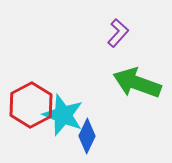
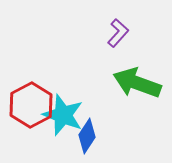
blue diamond: rotated 8 degrees clockwise
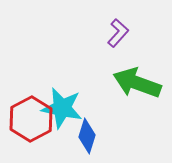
red hexagon: moved 14 px down
cyan star: moved 1 px left, 7 px up; rotated 9 degrees counterclockwise
blue diamond: rotated 16 degrees counterclockwise
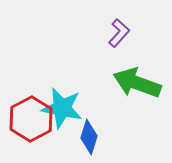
purple L-shape: moved 1 px right
blue diamond: moved 2 px right, 1 px down
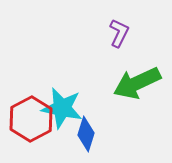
purple L-shape: rotated 16 degrees counterclockwise
green arrow: rotated 45 degrees counterclockwise
blue diamond: moved 3 px left, 3 px up
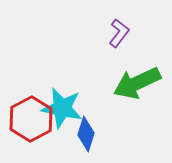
purple L-shape: rotated 12 degrees clockwise
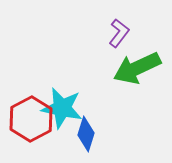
green arrow: moved 15 px up
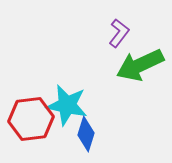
green arrow: moved 3 px right, 3 px up
cyan star: moved 5 px right, 3 px up
red hexagon: rotated 21 degrees clockwise
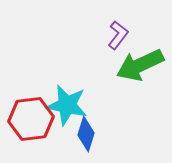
purple L-shape: moved 1 px left, 2 px down
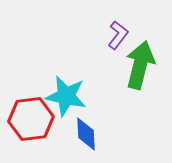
green arrow: rotated 129 degrees clockwise
cyan star: moved 1 px left, 9 px up
blue diamond: rotated 20 degrees counterclockwise
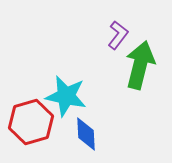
red hexagon: moved 3 px down; rotated 9 degrees counterclockwise
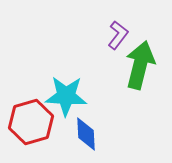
cyan star: rotated 9 degrees counterclockwise
